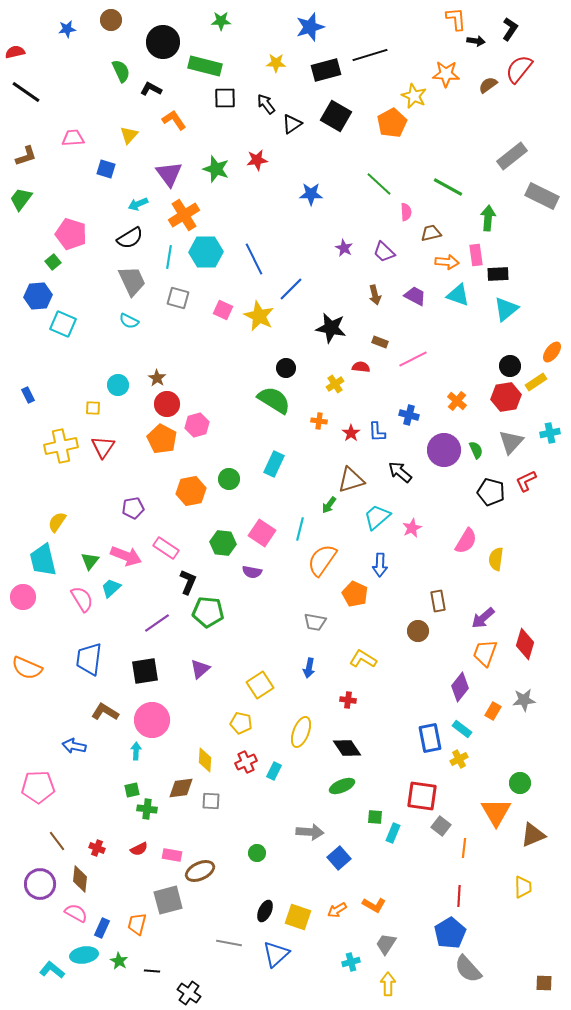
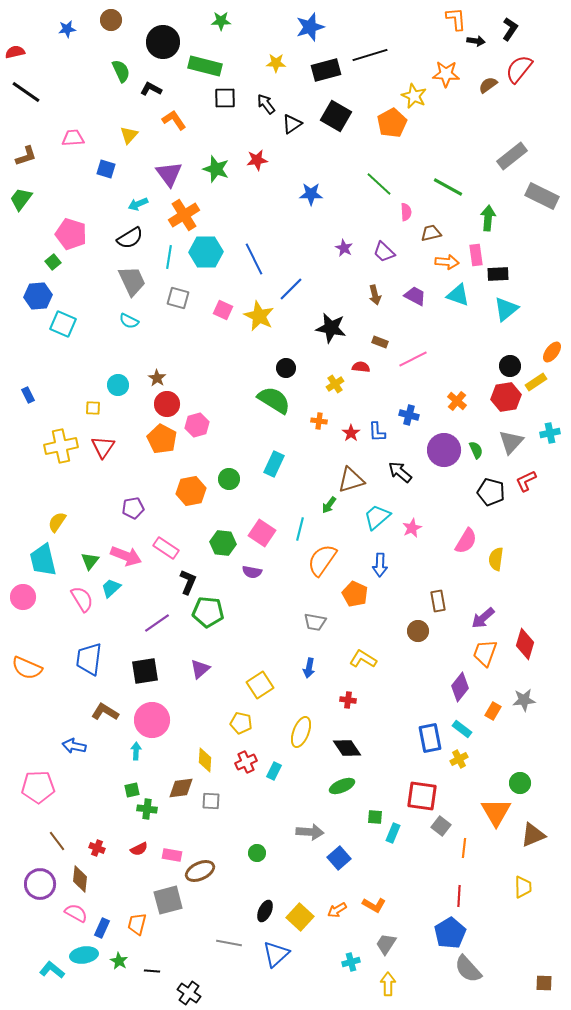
yellow square at (298, 917): moved 2 px right; rotated 24 degrees clockwise
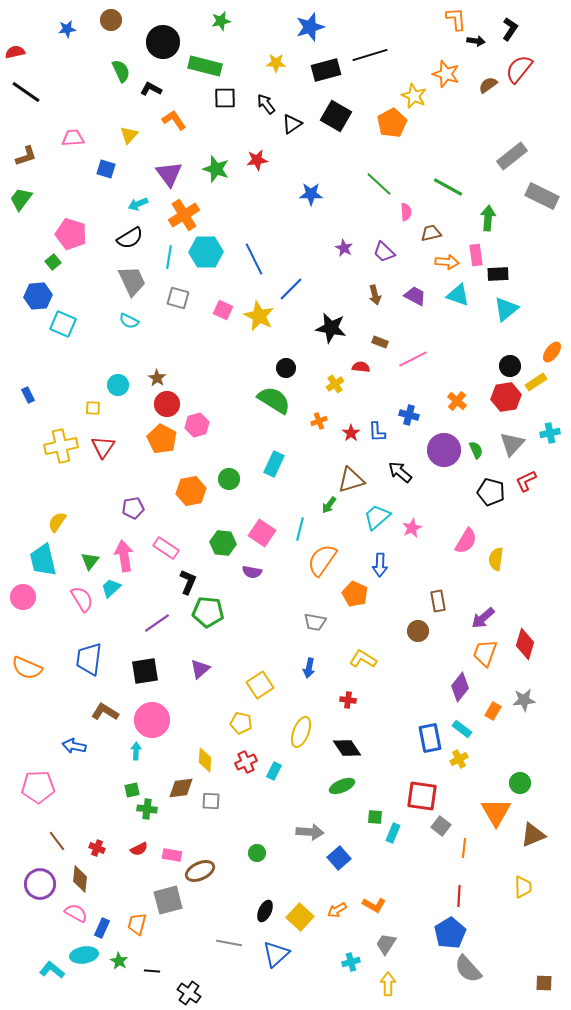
green star at (221, 21): rotated 12 degrees counterclockwise
orange star at (446, 74): rotated 16 degrees clockwise
orange cross at (319, 421): rotated 28 degrees counterclockwise
gray triangle at (511, 442): moved 1 px right, 2 px down
pink arrow at (126, 556): moved 2 px left; rotated 120 degrees counterclockwise
